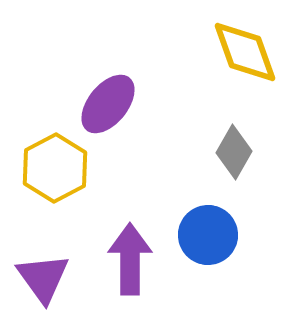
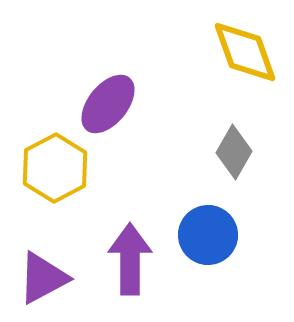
purple triangle: rotated 38 degrees clockwise
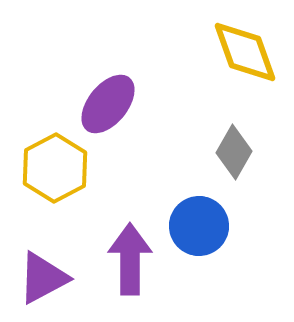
blue circle: moved 9 px left, 9 px up
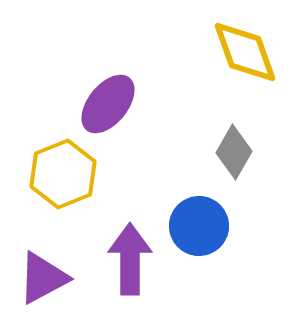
yellow hexagon: moved 8 px right, 6 px down; rotated 6 degrees clockwise
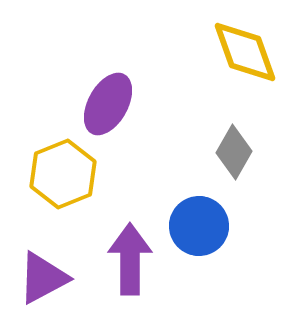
purple ellipse: rotated 10 degrees counterclockwise
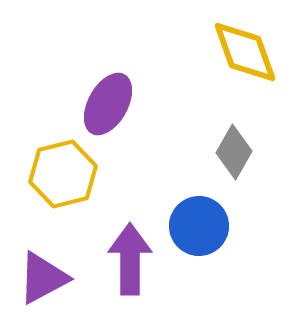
yellow hexagon: rotated 8 degrees clockwise
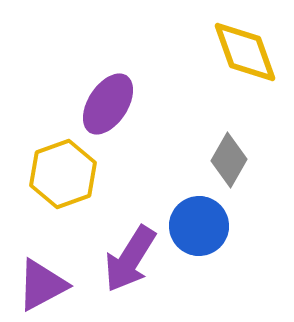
purple ellipse: rotated 4 degrees clockwise
gray diamond: moved 5 px left, 8 px down
yellow hexagon: rotated 6 degrees counterclockwise
purple arrow: rotated 148 degrees counterclockwise
purple triangle: moved 1 px left, 7 px down
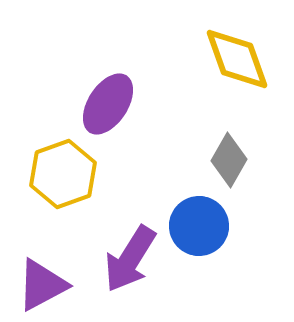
yellow diamond: moved 8 px left, 7 px down
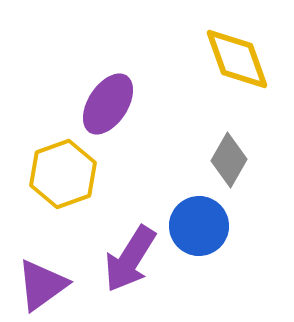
purple triangle: rotated 8 degrees counterclockwise
